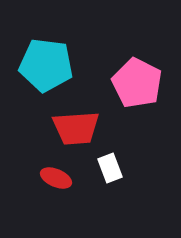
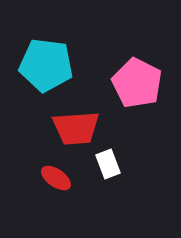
white rectangle: moved 2 px left, 4 px up
red ellipse: rotated 12 degrees clockwise
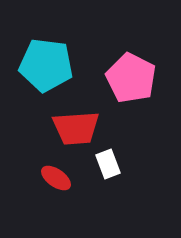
pink pentagon: moved 6 px left, 5 px up
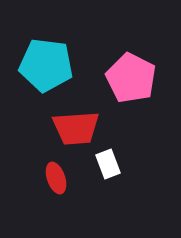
red ellipse: rotated 36 degrees clockwise
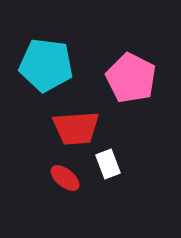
red ellipse: moved 9 px right; rotated 32 degrees counterclockwise
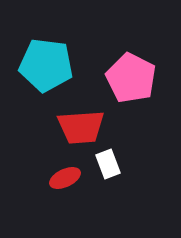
red trapezoid: moved 5 px right, 1 px up
red ellipse: rotated 64 degrees counterclockwise
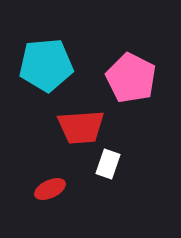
cyan pentagon: rotated 12 degrees counterclockwise
white rectangle: rotated 40 degrees clockwise
red ellipse: moved 15 px left, 11 px down
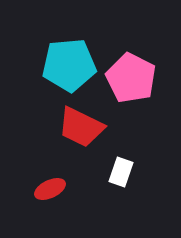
cyan pentagon: moved 23 px right
red trapezoid: rotated 30 degrees clockwise
white rectangle: moved 13 px right, 8 px down
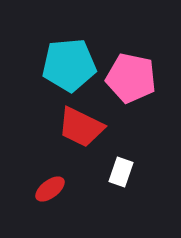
pink pentagon: rotated 15 degrees counterclockwise
red ellipse: rotated 12 degrees counterclockwise
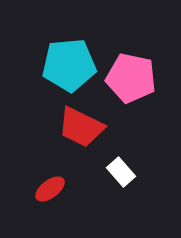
white rectangle: rotated 60 degrees counterclockwise
